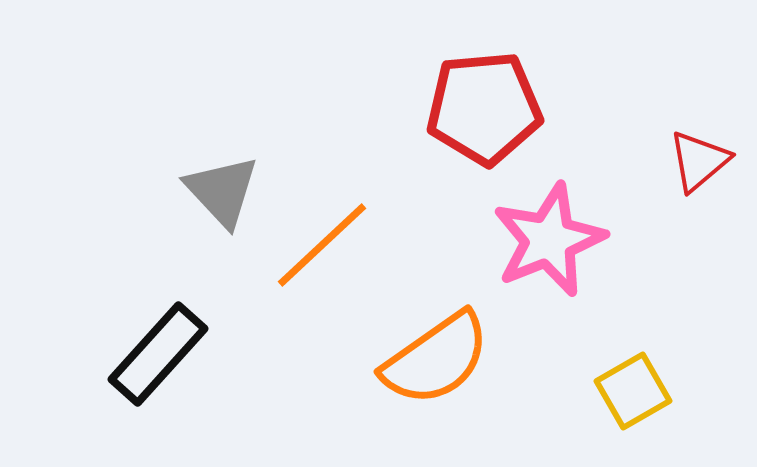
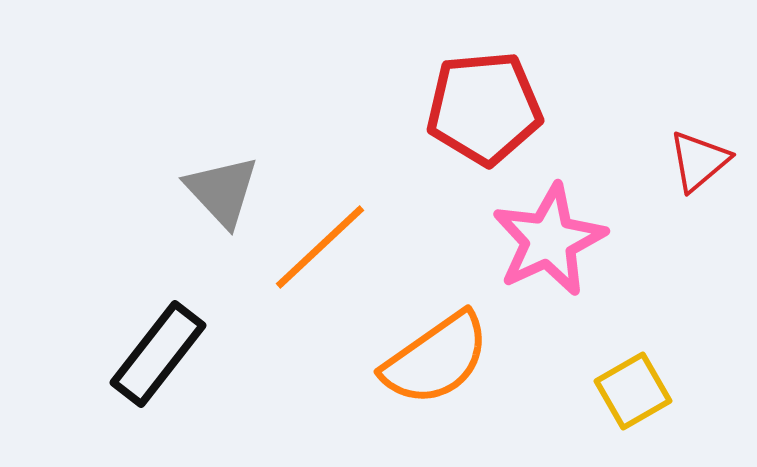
pink star: rotated 3 degrees counterclockwise
orange line: moved 2 px left, 2 px down
black rectangle: rotated 4 degrees counterclockwise
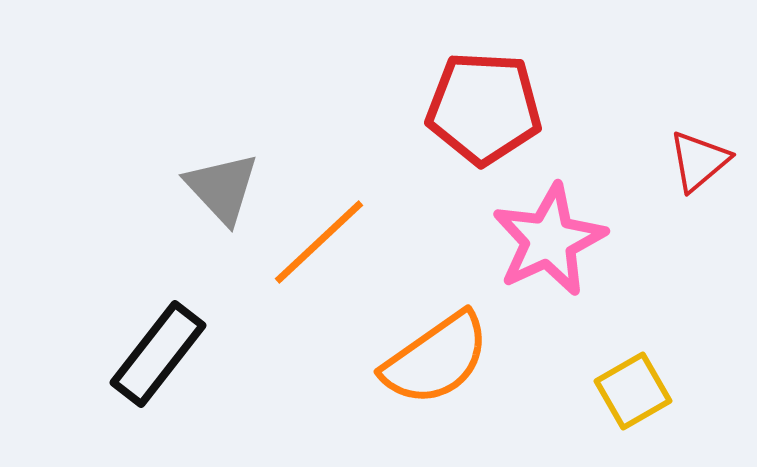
red pentagon: rotated 8 degrees clockwise
gray triangle: moved 3 px up
orange line: moved 1 px left, 5 px up
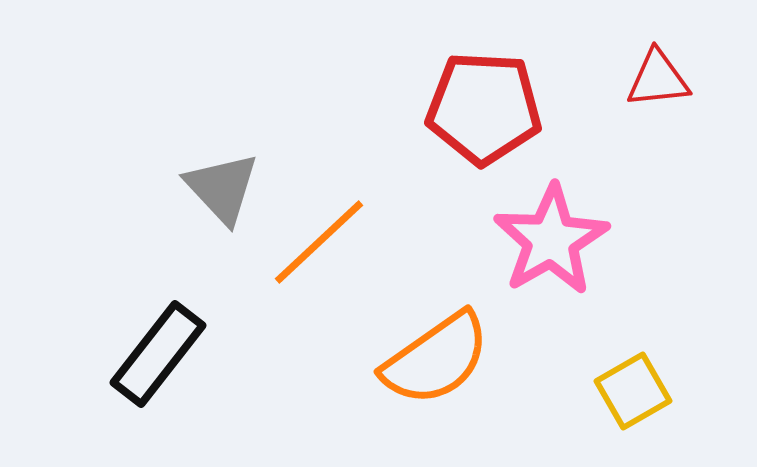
red triangle: moved 41 px left, 82 px up; rotated 34 degrees clockwise
pink star: moved 2 px right; rotated 5 degrees counterclockwise
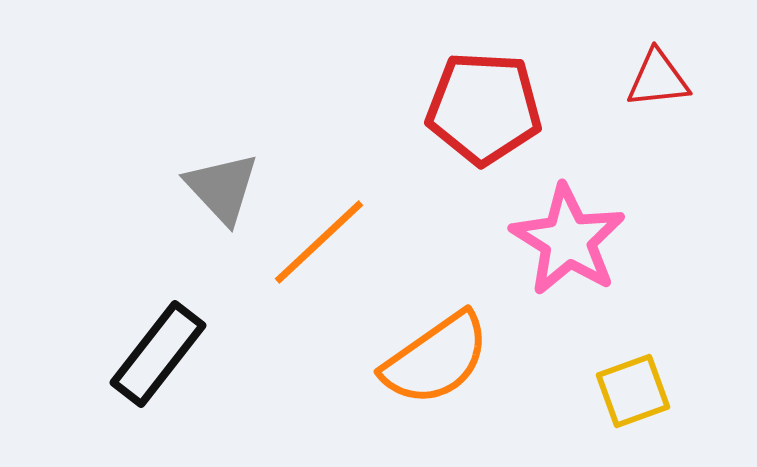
pink star: moved 17 px right; rotated 10 degrees counterclockwise
yellow square: rotated 10 degrees clockwise
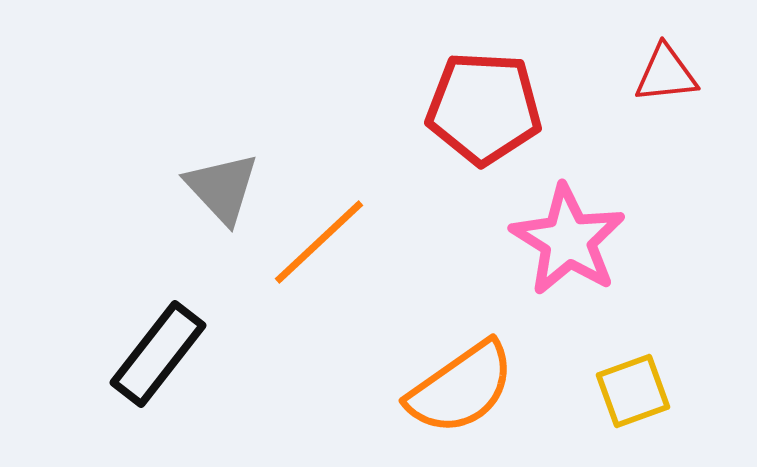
red triangle: moved 8 px right, 5 px up
orange semicircle: moved 25 px right, 29 px down
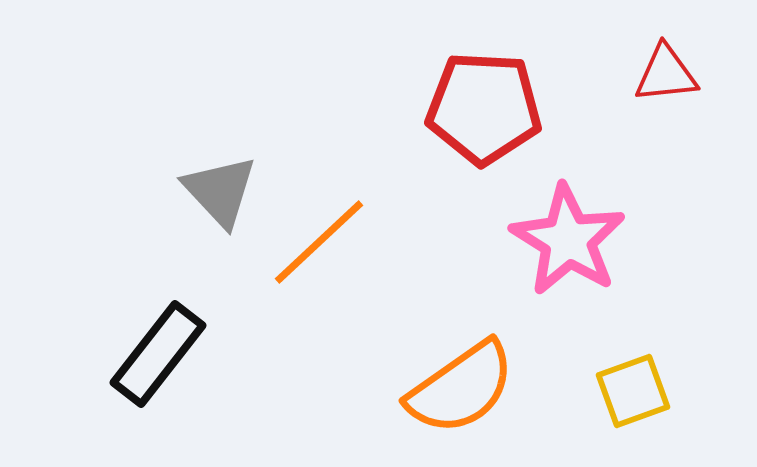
gray triangle: moved 2 px left, 3 px down
